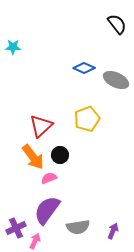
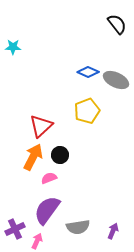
blue diamond: moved 4 px right, 4 px down
yellow pentagon: moved 8 px up
orange arrow: rotated 116 degrees counterclockwise
purple cross: moved 1 px left, 1 px down
pink arrow: moved 2 px right
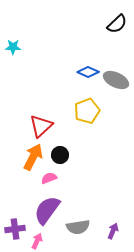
black semicircle: rotated 85 degrees clockwise
purple cross: rotated 18 degrees clockwise
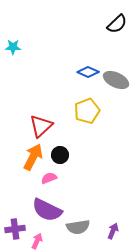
purple semicircle: rotated 100 degrees counterclockwise
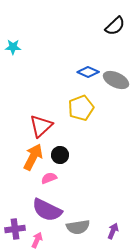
black semicircle: moved 2 px left, 2 px down
yellow pentagon: moved 6 px left, 3 px up
pink arrow: moved 1 px up
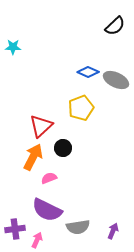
black circle: moved 3 px right, 7 px up
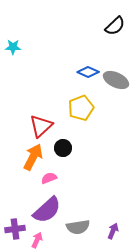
purple semicircle: rotated 68 degrees counterclockwise
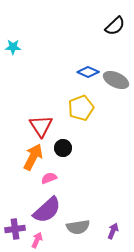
red triangle: rotated 20 degrees counterclockwise
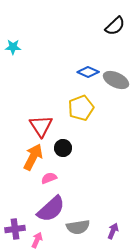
purple semicircle: moved 4 px right, 1 px up
